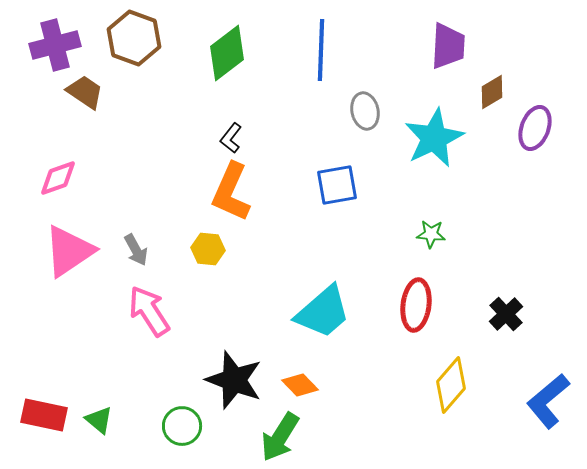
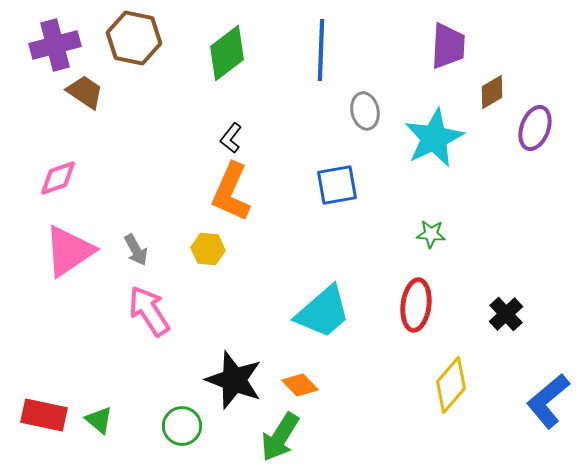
brown hexagon: rotated 8 degrees counterclockwise
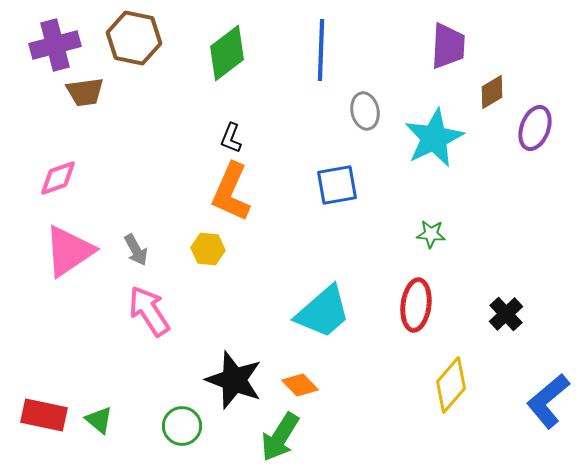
brown trapezoid: rotated 138 degrees clockwise
black L-shape: rotated 16 degrees counterclockwise
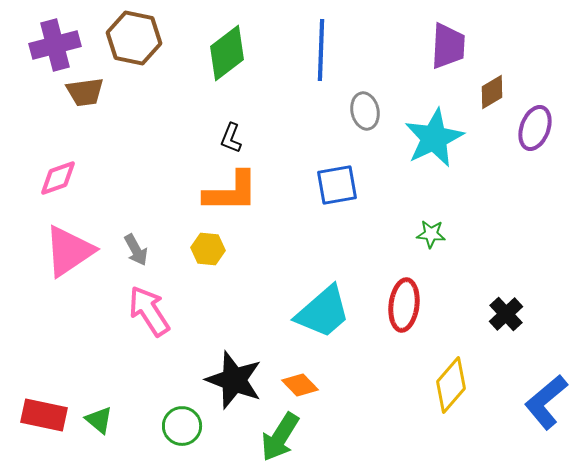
orange L-shape: rotated 114 degrees counterclockwise
red ellipse: moved 12 px left
blue L-shape: moved 2 px left, 1 px down
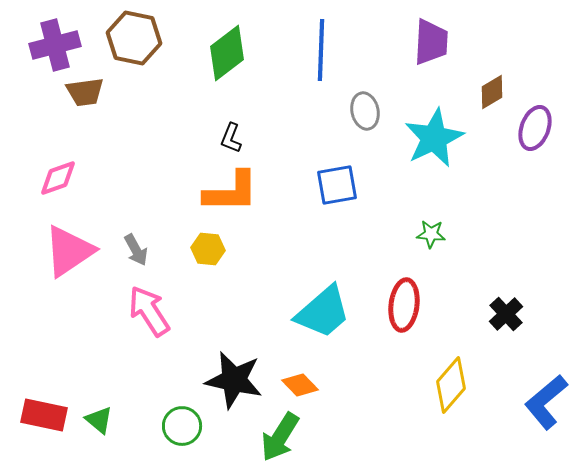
purple trapezoid: moved 17 px left, 4 px up
black star: rotated 8 degrees counterclockwise
